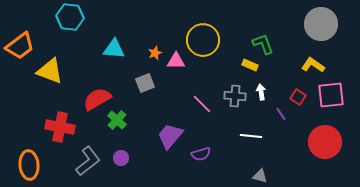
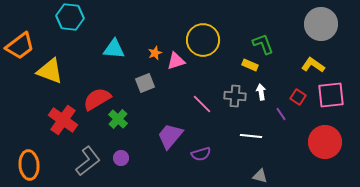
pink triangle: rotated 18 degrees counterclockwise
green cross: moved 1 px right, 1 px up
red cross: moved 3 px right, 7 px up; rotated 24 degrees clockwise
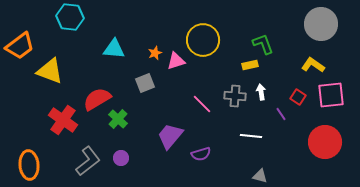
yellow rectangle: rotated 35 degrees counterclockwise
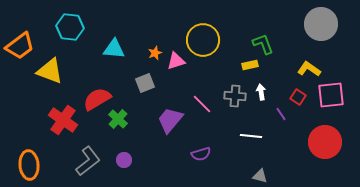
cyan hexagon: moved 10 px down
yellow L-shape: moved 4 px left, 4 px down
purple trapezoid: moved 16 px up
purple circle: moved 3 px right, 2 px down
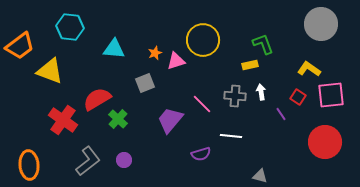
white line: moved 20 px left
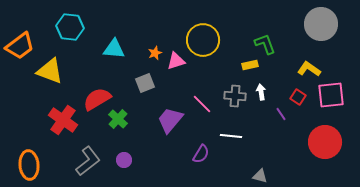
green L-shape: moved 2 px right
purple semicircle: rotated 42 degrees counterclockwise
